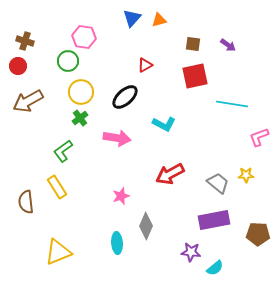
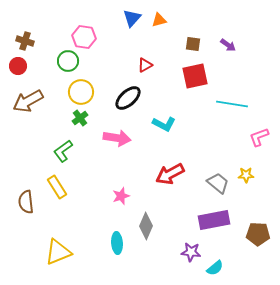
black ellipse: moved 3 px right, 1 px down
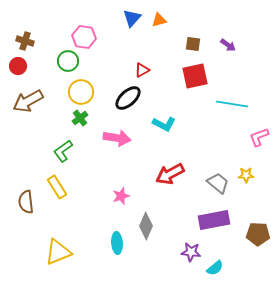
red triangle: moved 3 px left, 5 px down
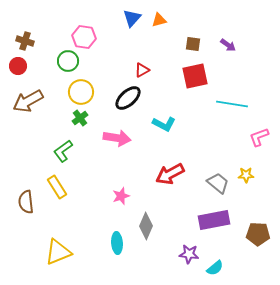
purple star: moved 2 px left, 2 px down
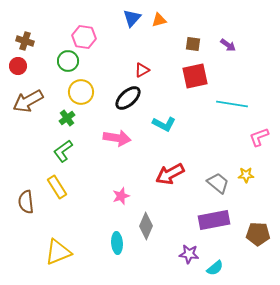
green cross: moved 13 px left
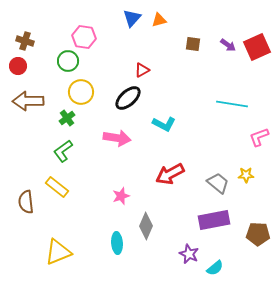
red square: moved 62 px right, 29 px up; rotated 12 degrees counterclockwise
brown arrow: rotated 28 degrees clockwise
yellow rectangle: rotated 20 degrees counterclockwise
purple star: rotated 18 degrees clockwise
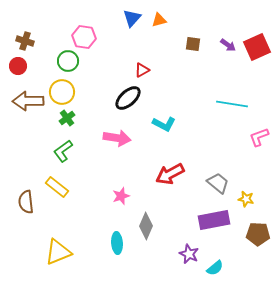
yellow circle: moved 19 px left
yellow star: moved 24 px down; rotated 14 degrees clockwise
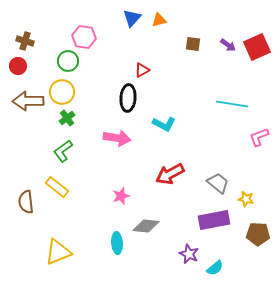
black ellipse: rotated 44 degrees counterclockwise
gray diamond: rotated 72 degrees clockwise
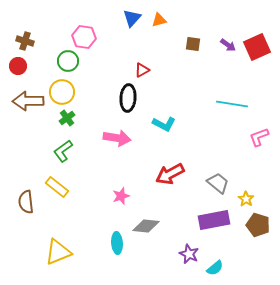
yellow star: rotated 21 degrees clockwise
brown pentagon: moved 9 px up; rotated 15 degrees clockwise
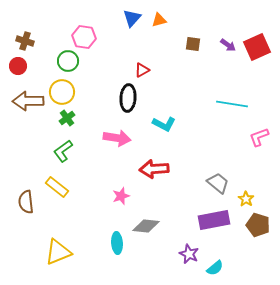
red arrow: moved 16 px left, 5 px up; rotated 24 degrees clockwise
